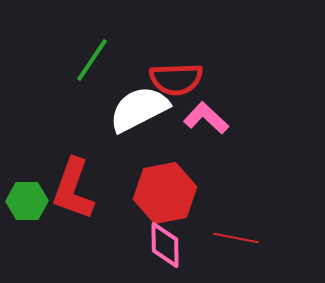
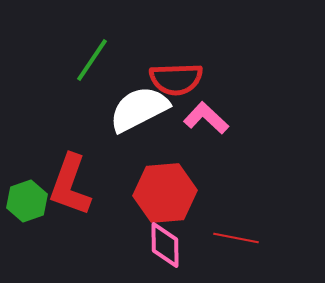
red L-shape: moved 3 px left, 4 px up
red hexagon: rotated 6 degrees clockwise
green hexagon: rotated 18 degrees counterclockwise
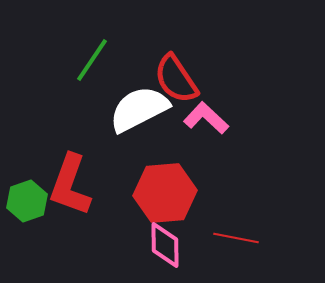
red semicircle: rotated 58 degrees clockwise
